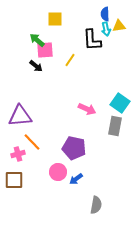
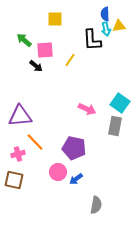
green arrow: moved 13 px left
orange line: moved 3 px right
brown square: rotated 12 degrees clockwise
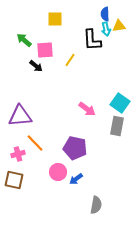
pink arrow: rotated 12 degrees clockwise
gray rectangle: moved 2 px right
orange line: moved 1 px down
purple pentagon: moved 1 px right
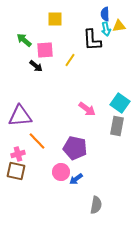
orange line: moved 2 px right, 2 px up
pink circle: moved 3 px right
brown square: moved 2 px right, 9 px up
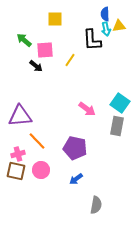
pink circle: moved 20 px left, 2 px up
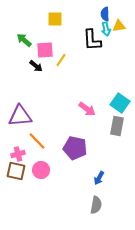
yellow line: moved 9 px left
blue arrow: moved 23 px right, 1 px up; rotated 24 degrees counterclockwise
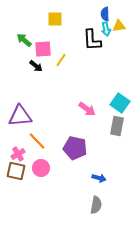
pink square: moved 2 px left, 1 px up
pink cross: rotated 16 degrees counterclockwise
pink circle: moved 2 px up
blue arrow: rotated 104 degrees counterclockwise
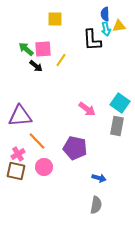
green arrow: moved 2 px right, 9 px down
pink circle: moved 3 px right, 1 px up
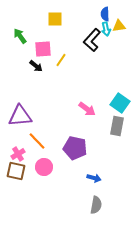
black L-shape: rotated 45 degrees clockwise
green arrow: moved 6 px left, 13 px up; rotated 14 degrees clockwise
blue arrow: moved 5 px left
